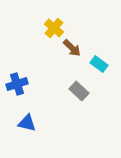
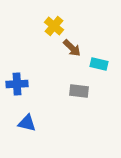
yellow cross: moved 2 px up
cyan rectangle: rotated 24 degrees counterclockwise
blue cross: rotated 15 degrees clockwise
gray rectangle: rotated 36 degrees counterclockwise
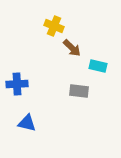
yellow cross: rotated 18 degrees counterclockwise
cyan rectangle: moved 1 px left, 2 px down
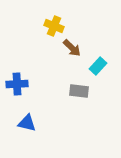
cyan rectangle: rotated 60 degrees counterclockwise
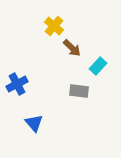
yellow cross: rotated 18 degrees clockwise
blue cross: rotated 25 degrees counterclockwise
blue triangle: moved 7 px right; rotated 36 degrees clockwise
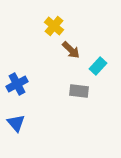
brown arrow: moved 1 px left, 2 px down
blue triangle: moved 18 px left
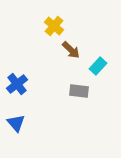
blue cross: rotated 10 degrees counterclockwise
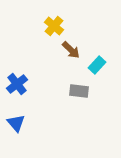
cyan rectangle: moved 1 px left, 1 px up
